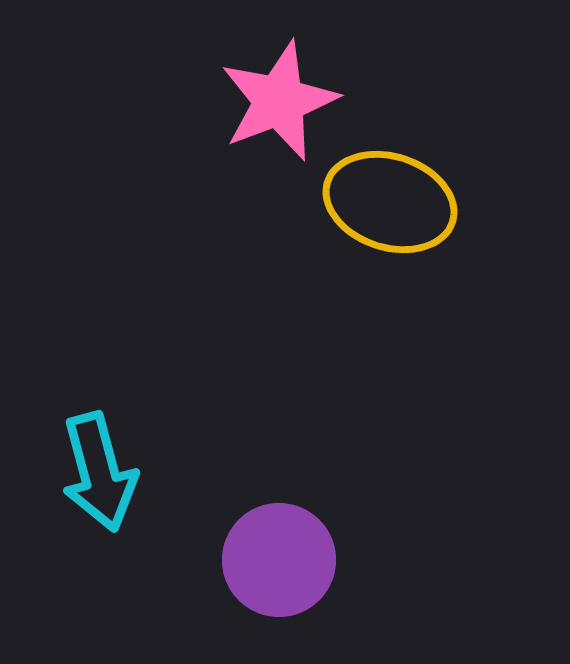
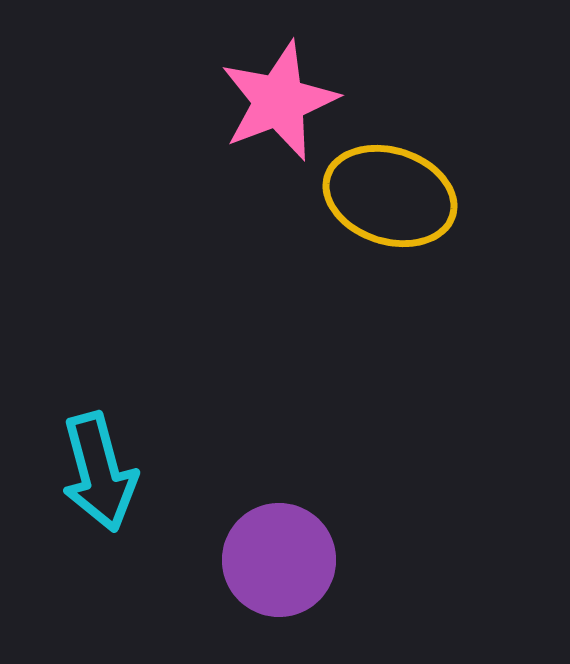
yellow ellipse: moved 6 px up
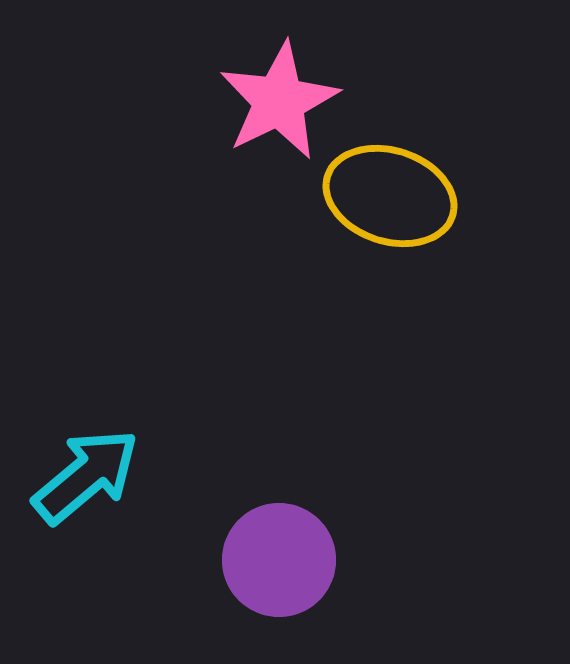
pink star: rotated 5 degrees counterclockwise
cyan arrow: moved 13 px left, 4 px down; rotated 115 degrees counterclockwise
